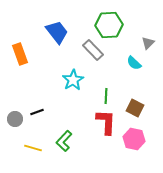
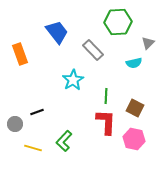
green hexagon: moved 9 px right, 3 px up
cyan semicircle: rotated 56 degrees counterclockwise
gray circle: moved 5 px down
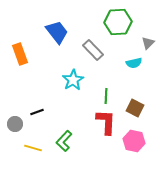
pink hexagon: moved 2 px down
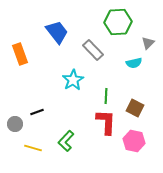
green L-shape: moved 2 px right
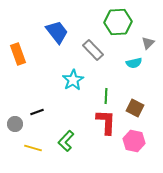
orange rectangle: moved 2 px left
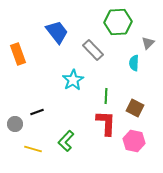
cyan semicircle: rotated 105 degrees clockwise
red L-shape: moved 1 px down
yellow line: moved 1 px down
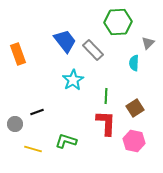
blue trapezoid: moved 8 px right, 9 px down
brown square: rotated 30 degrees clockwise
green L-shape: rotated 65 degrees clockwise
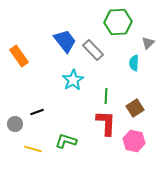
orange rectangle: moved 1 px right, 2 px down; rotated 15 degrees counterclockwise
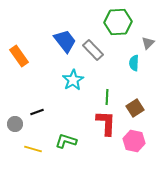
green line: moved 1 px right, 1 px down
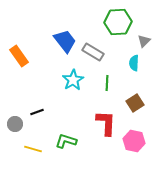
gray triangle: moved 4 px left, 2 px up
gray rectangle: moved 2 px down; rotated 15 degrees counterclockwise
green line: moved 14 px up
brown square: moved 5 px up
